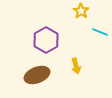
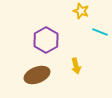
yellow star: rotated 14 degrees counterclockwise
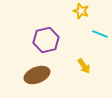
cyan line: moved 2 px down
purple hexagon: rotated 15 degrees clockwise
yellow arrow: moved 8 px right; rotated 21 degrees counterclockwise
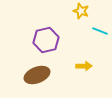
cyan line: moved 3 px up
yellow arrow: rotated 56 degrees counterclockwise
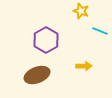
purple hexagon: rotated 15 degrees counterclockwise
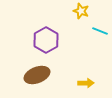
yellow arrow: moved 2 px right, 17 px down
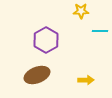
yellow star: rotated 21 degrees counterclockwise
cyan line: rotated 21 degrees counterclockwise
yellow arrow: moved 3 px up
